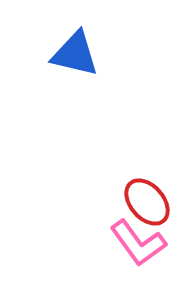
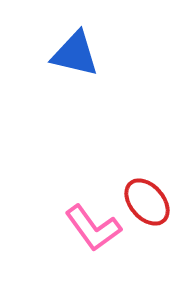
pink L-shape: moved 45 px left, 15 px up
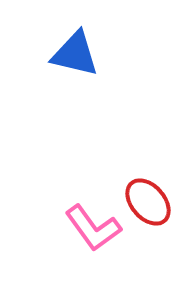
red ellipse: moved 1 px right
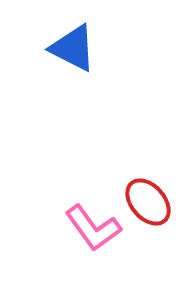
blue triangle: moved 2 px left, 6 px up; rotated 14 degrees clockwise
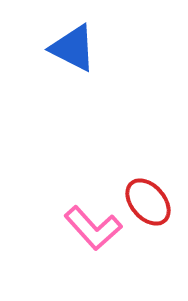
pink L-shape: rotated 6 degrees counterclockwise
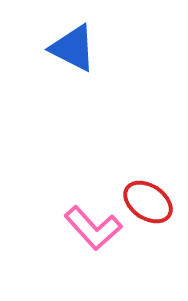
red ellipse: rotated 15 degrees counterclockwise
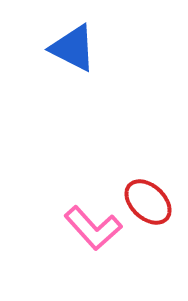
red ellipse: rotated 9 degrees clockwise
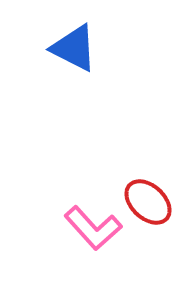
blue triangle: moved 1 px right
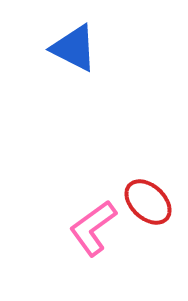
pink L-shape: rotated 96 degrees clockwise
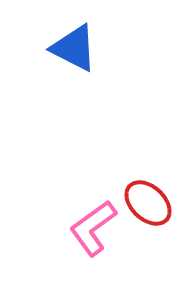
red ellipse: moved 1 px down
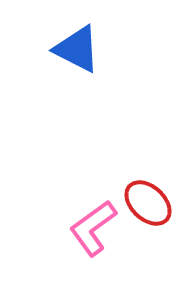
blue triangle: moved 3 px right, 1 px down
